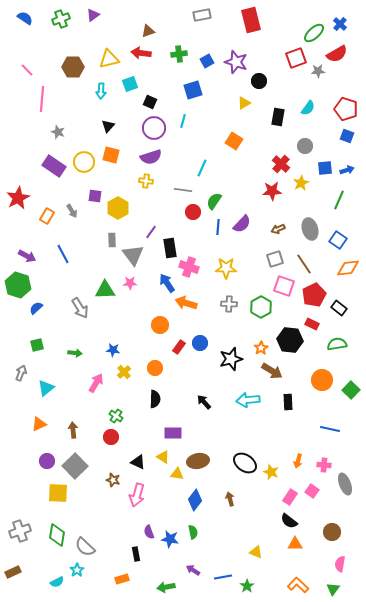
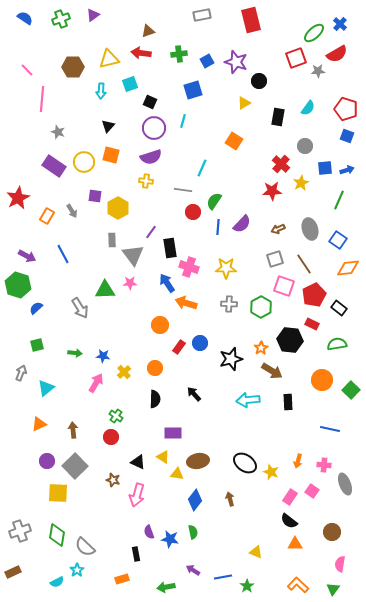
blue star at (113, 350): moved 10 px left, 6 px down
black arrow at (204, 402): moved 10 px left, 8 px up
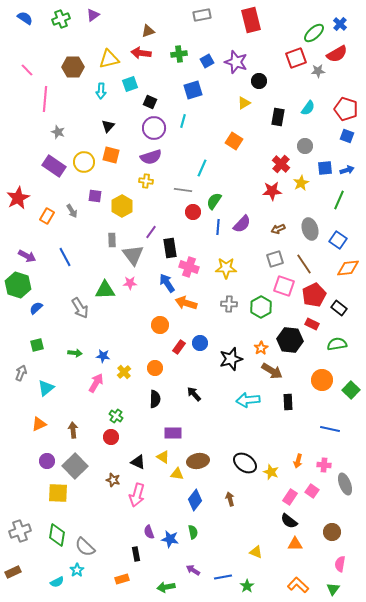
pink line at (42, 99): moved 3 px right
yellow hexagon at (118, 208): moved 4 px right, 2 px up
blue line at (63, 254): moved 2 px right, 3 px down
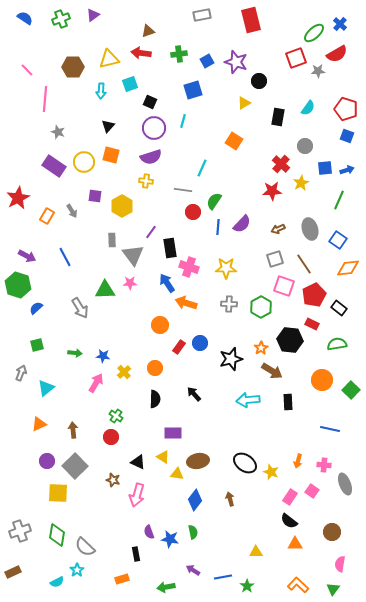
yellow triangle at (256, 552): rotated 24 degrees counterclockwise
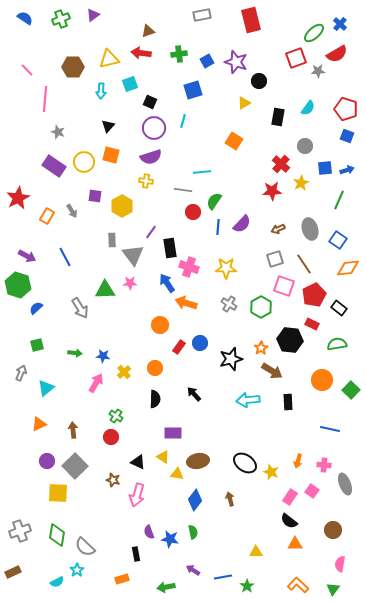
cyan line at (202, 168): moved 4 px down; rotated 60 degrees clockwise
gray cross at (229, 304): rotated 28 degrees clockwise
brown circle at (332, 532): moved 1 px right, 2 px up
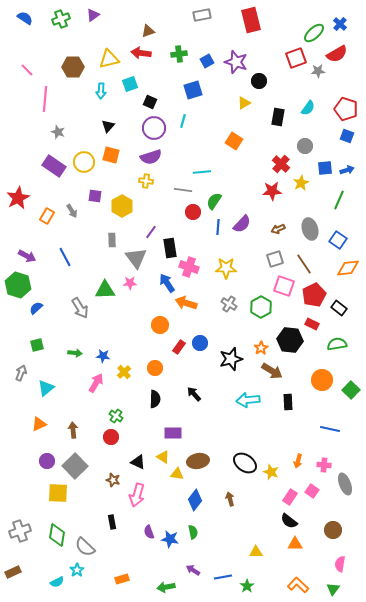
gray triangle at (133, 255): moved 3 px right, 3 px down
black rectangle at (136, 554): moved 24 px left, 32 px up
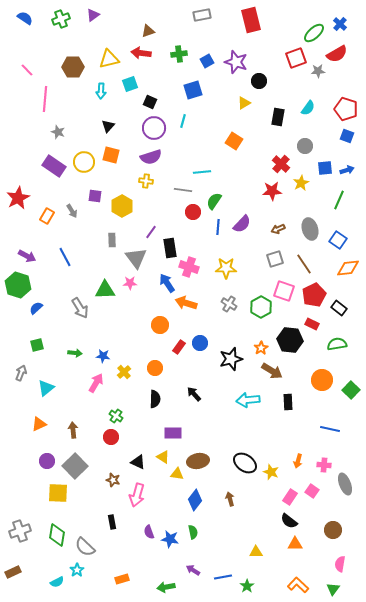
pink square at (284, 286): moved 5 px down
